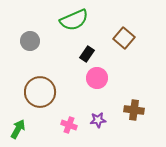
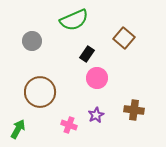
gray circle: moved 2 px right
purple star: moved 2 px left, 5 px up; rotated 21 degrees counterclockwise
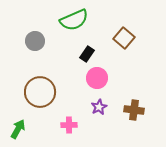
gray circle: moved 3 px right
purple star: moved 3 px right, 8 px up
pink cross: rotated 21 degrees counterclockwise
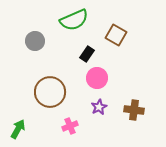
brown square: moved 8 px left, 3 px up; rotated 10 degrees counterclockwise
brown circle: moved 10 px right
pink cross: moved 1 px right, 1 px down; rotated 21 degrees counterclockwise
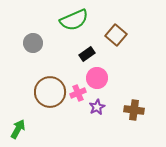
brown square: rotated 10 degrees clockwise
gray circle: moved 2 px left, 2 px down
black rectangle: rotated 21 degrees clockwise
purple star: moved 2 px left
pink cross: moved 8 px right, 33 px up
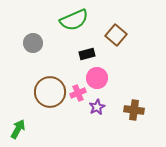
black rectangle: rotated 21 degrees clockwise
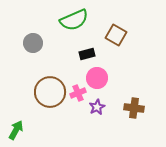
brown square: rotated 10 degrees counterclockwise
brown cross: moved 2 px up
green arrow: moved 2 px left, 1 px down
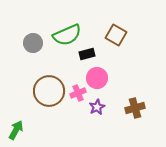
green semicircle: moved 7 px left, 15 px down
brown circle: moved 1 px left, 1 px up
brown cross: moved 1 px right; rotated 24 degrees counterclockwise
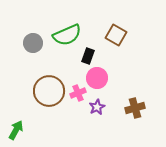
black rectangle: moved 1 px right, 2 px down; rotated 56 degrees counterclockwise
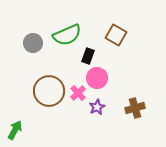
pink cross: rotated 21 degrees counterclockwise
green arrow: moved 1 px left
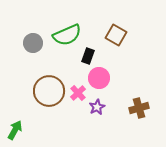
pink circle: moved 2 px right
brown cross: moved 4 px right
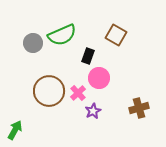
green semicircle: moved 5 px left
purple star: moved 4 px left, 4 px down
